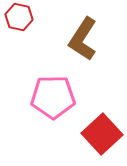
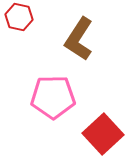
brown L-shape: moved 4 px left
red square: moved 1 px right
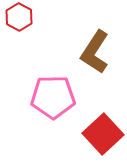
red hexagon: rotated 16 degrees clockwise
brown L-shape: moved 16 px right, 13 px down
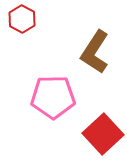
red hexagon: moved 3 px right, 2 px down
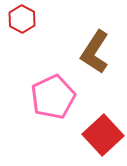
pink pentagon: rotated 24 degrees counterclockwise
red square: moved 1 px down
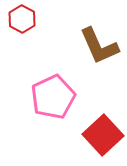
brown L-shape: moved 4 px right, 6 px up; rotated 57 degrees counterclockwise
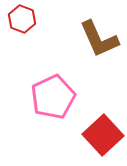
red hexagon: rotated 8 degrees counterclockwise
brown L-shape: moved 7 px up
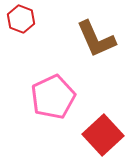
red hexagon: moved 1 px left
brown L-shape: moved 3 px left
